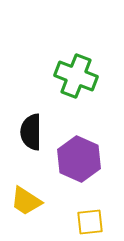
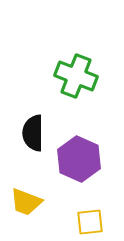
black semicircle: moved 2 px right, 1 px down
yellow trapezoid: moved 1 px down; rotated 12 degrees counterclockwise
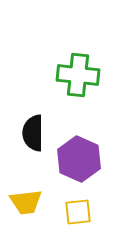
green cross: moved 2 px right, 1 px up; rotated 15 degrees counterclockwise
yellow trapezoid: rotated 28 degrees counterclockwise
yellow square: moved 12 px left, 10 px up
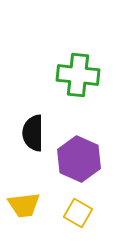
yellow trapezoid: moved 2 px left, 3 px down
yellow square: moved 1 px down; rotated 36 degrees clockwise
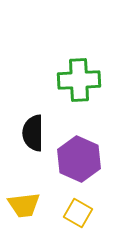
green cross: moved 1 px right, 5 px down; rotated 9 degrees counterclockwise
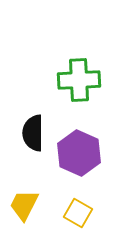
purple hexagon: moved 6 px up
yellow trapezoid: rotated 124 degrees clockwise
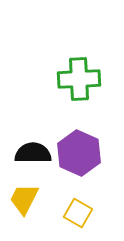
green cross: moved 1 px up
black semicircle: moved 20 px down; rotated 90 degrees clockwise
yellow trapezoid: moved 6 px up
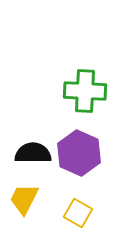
green cross: moved 6 px right, 12 px down; rotated 6 degrees clockwise
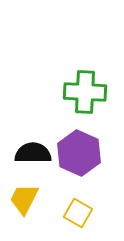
green cross: moved 1 px down
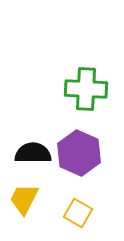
green cross: moved 1 px right, 3 px up
